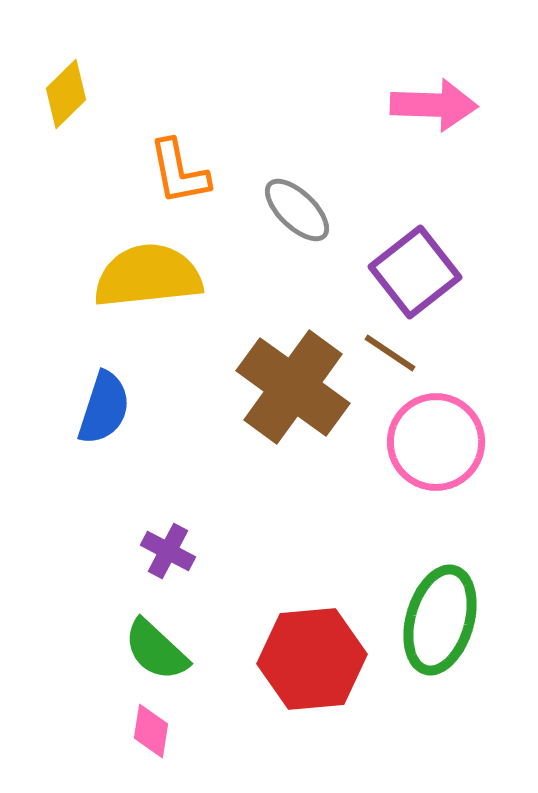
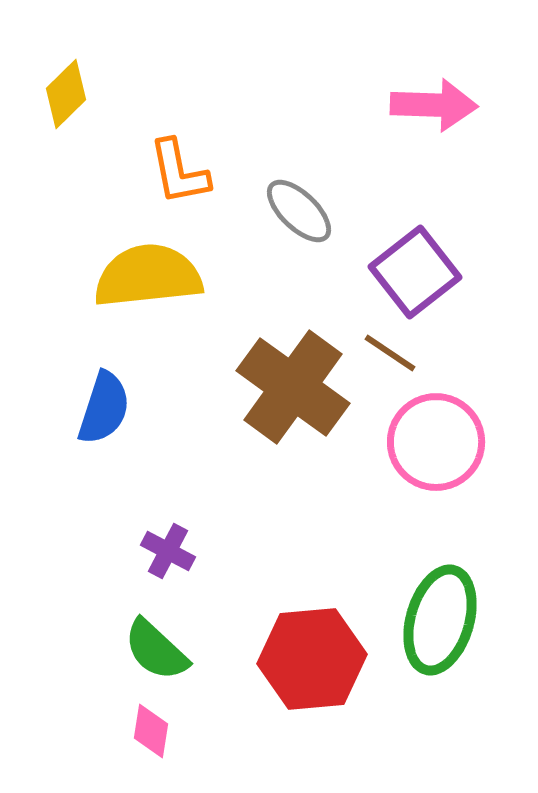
gray ellipse: moved 2 px right, 1 px down
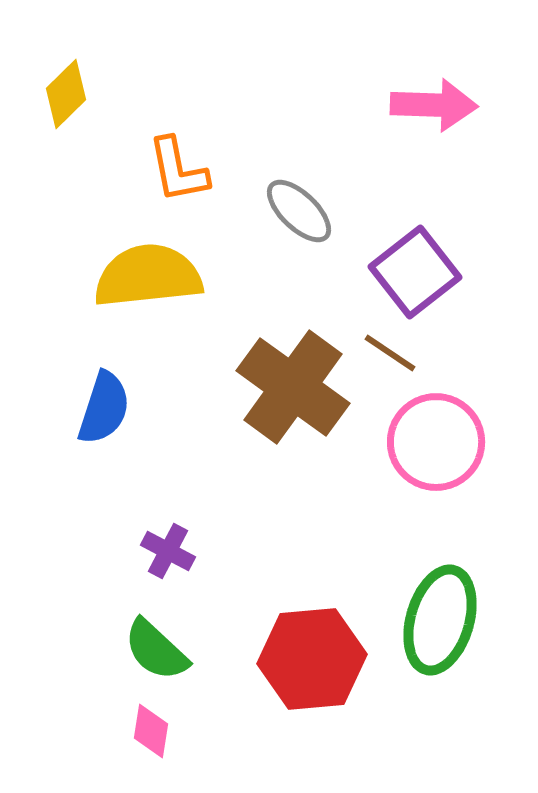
orange L-shape: moved 1 px left, 2 px up
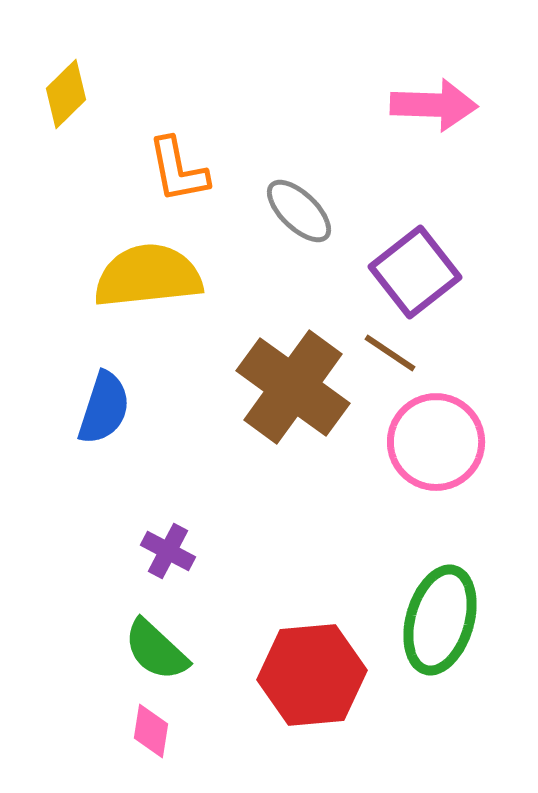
red hexagon: moved 16 px down
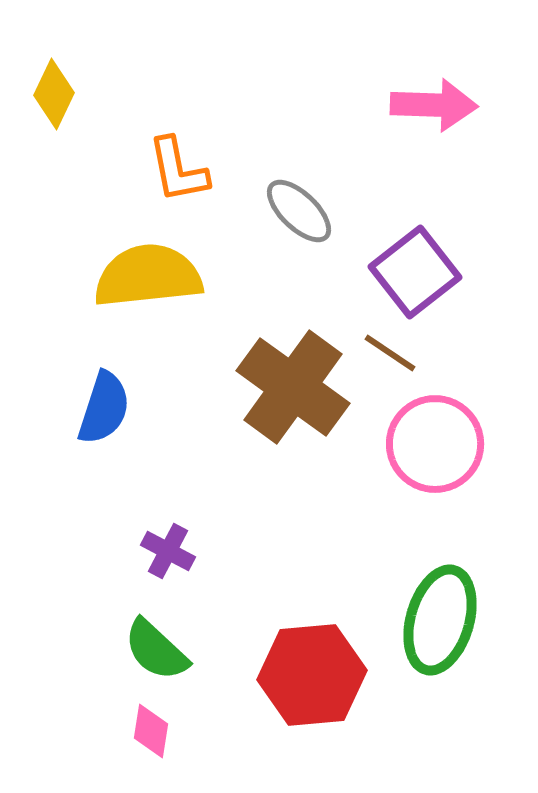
yellow diamond: moved 12 px left; rotated 20 degrees counterclockwise
pink circle: moved 1 px left, 2 px down
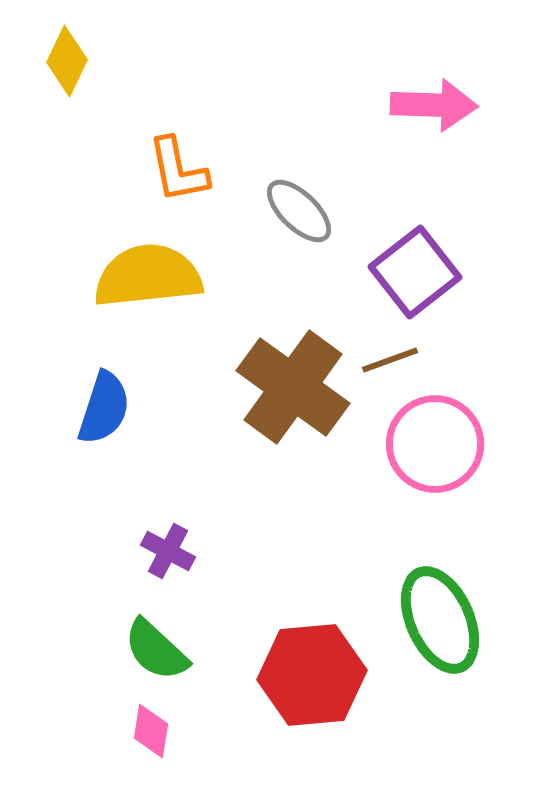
yellow diamond: moved 13 px right, 33 px up
brown line: moved 7 px down; rotated 54 degrees counterclockwise
green ellipse: rotated 40 degrees counterclockwise
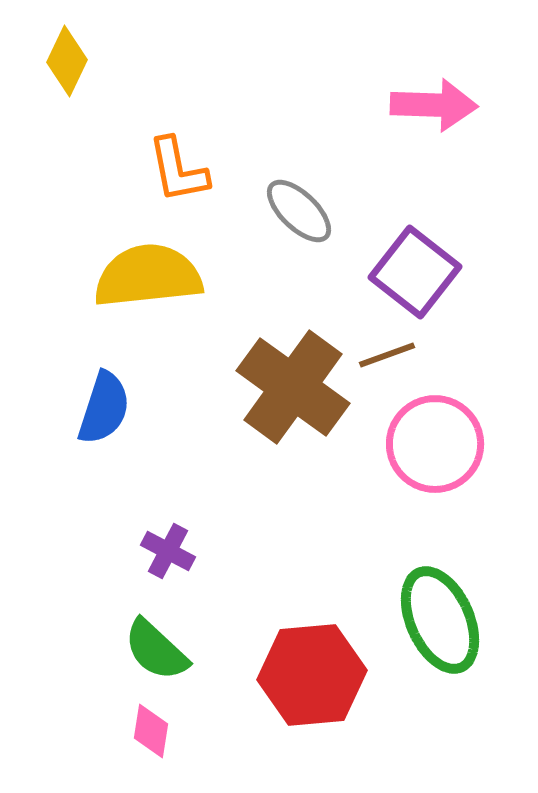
purple square: rotated 14 degrees counterclockwise
brown line: moved 3 px left, 5 px up
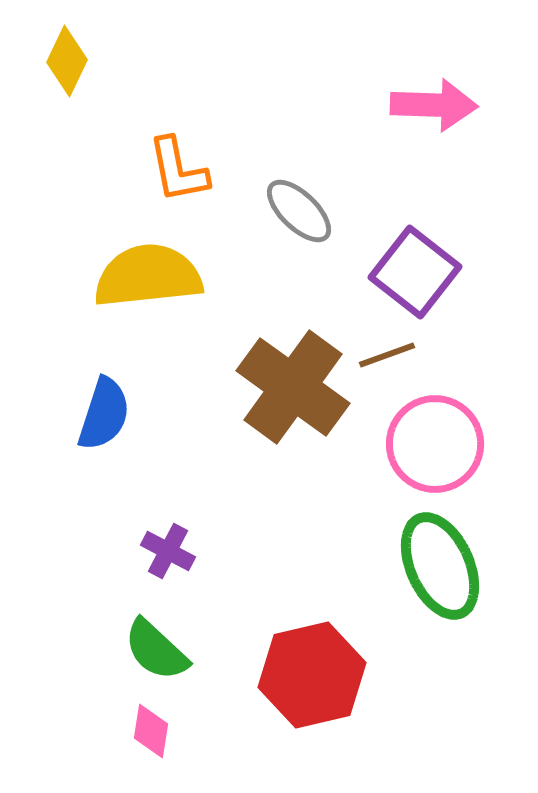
blue semicircle: moved 6 px down
green ellipse: moved 54 px up
red hexagon: rotated 8 degrees counterclockwise
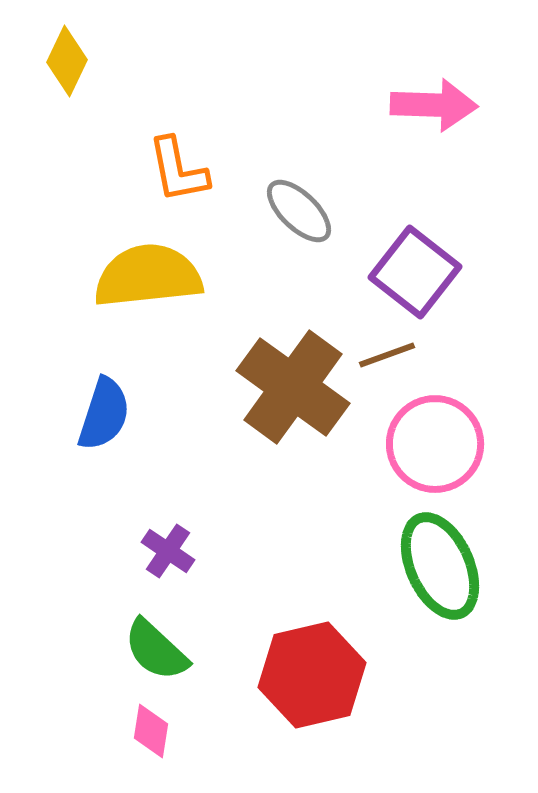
purple cross: rotated 6 degrees clockwise
